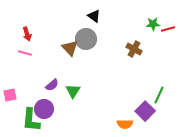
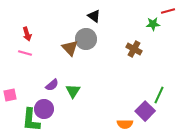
red line: moved 18 px up
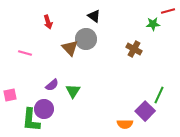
red arrow: moved 21 px right, 12 px up
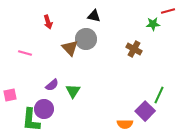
black triangle: rotated 24 degrees counterclockwise
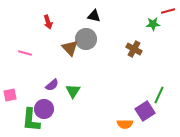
purple square: rotated 12 degrees clockwise
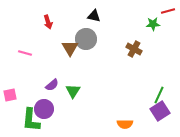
brown triangle: rotated 12 degrees clockwise
purple square: moved 15 px right
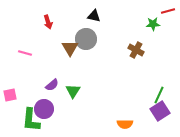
brown cross: moved 2 px right, 1 px down
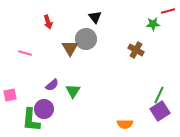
black triangle: moved 1 px right, 1 px down; rotated 40 degrees clockwise
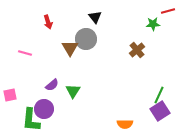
brown cross: moved 1 px right; rotated 21 degrees clockwise
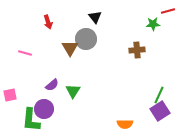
brown cross: rotated 35 degrees clockwise
